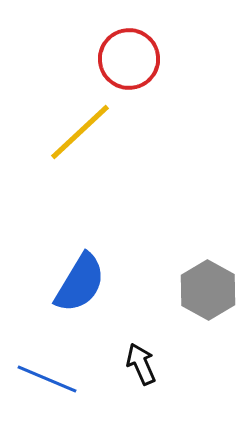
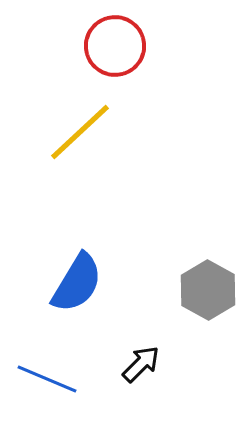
red circle: moved 14 px left, 13 px up
blue semicircle: moved 3 px left
black arrow: rotated 69 degrees clockwise
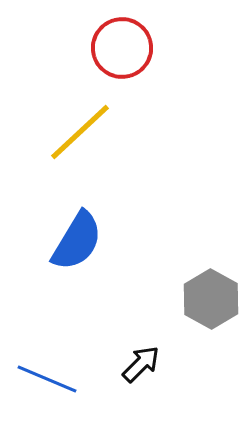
red circle: moved 7 px right, 2 px down
blue semicircle: moved 42 px up
gray hexagon: moved 3 px right, 9 px down
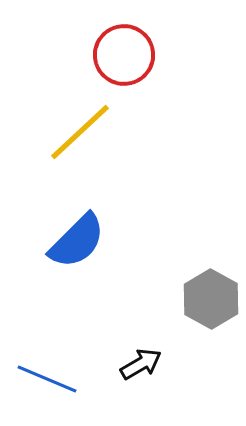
red circle: moved 2 px right, 7 px down
blue semicircle: rotated 14 degrees clockwise
black arrow: rotated 15 degrees clockwise
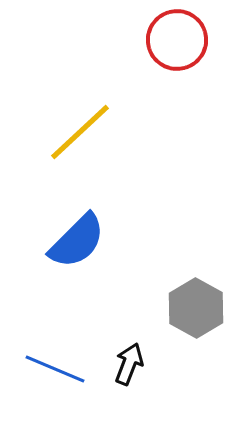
red circle: moved 53 px right, 15 px up
gray hexagon: moved 15 px left, 9 px down
black arrow: moved 12 px left; rotated 39 degrees counterclockwise
blue line: moved 8 px right, 10 px up
